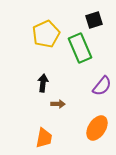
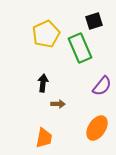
black square: moved 1 px down
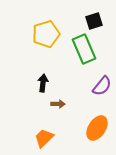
yellow pentagon: rotated 8 degrees clockwise
green rectangle: moved 4 px right, 1 px down
orange trapezoid: rotated 145 degrees counterclockwise
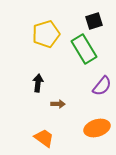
green rectangle: rotated 8 degrees counterclockwise
black arrow: moved 5 px left
orange ellipse: rotated 40 degrees clockwise
orange trapezoid: rotated 80 degrees clockwise
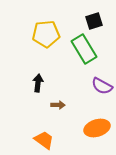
yellow pentagon: rotated 12 degrees clockwise
purple semicircle: rotated 80 degrees clockwise
brown arrow: moved 1 px down
orange trapezoid: moved 2 px down
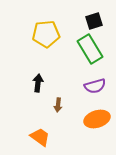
green rectangle: moved 6 px right
purple semicircle: moved 7 px left; rotated 45 degrees counterclockwise
brown arrow: rotated 96 degrees clockwise
orange ellipse: moved 9 px up
orange trapezoid: moved 4 px left, 3 px up
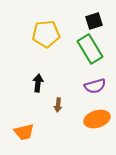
orange trapezoid: moved 16 px left, 5 px up; rotated 130 degrees clockwise
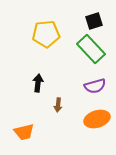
green rectangle: moved 1 px right; rotated 12 degrees counterclockwise
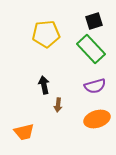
black arrow: moved 6 px right, 2 px down; rotated 18 degrees counterclockwise
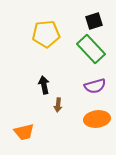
orange ellipse: rotated 10 degrees clockwise
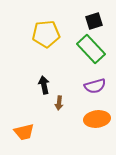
brown arrow: moved 1 px right, 2 px up
